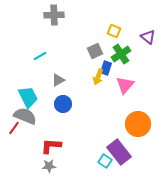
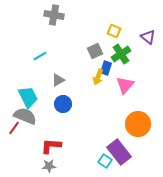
gray cross: rotated 12 degrees clockwise
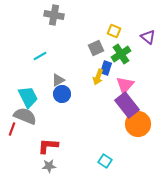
gray square: moved 1 px right, 3 px up
blue circle: moved 1 px left, 10 px up
red line: moved 2 px left, 1 px down; rotated 16 degrees counterclockwise
red L-shape: moved 3 px left
purple rectangle: moved 8 px right, 47 px up
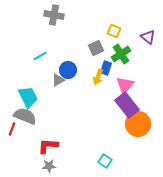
blue circle: moved 6 px right, 24 px up
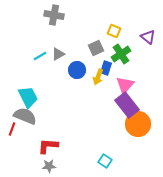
blue circle: moved 9 px right
gray triangle: moved 26 px up
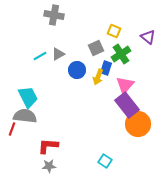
gray semicircle: rotated 15 degrees counterclockwise
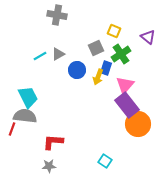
gray cross: moved 3 px right
red L-shape: moved 5 px right, 4 px up
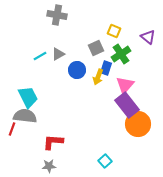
cyan square: rotated 16 degrees clockwise
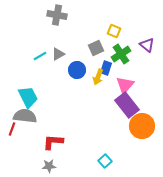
purple triangle: moved 1 px left, 8 px down
orange circle: moved 4 px right, 2 px down
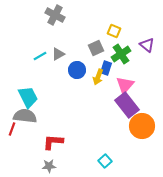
gray cross: moved 2 px left; rotated 18 degrees clockwise
